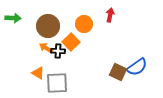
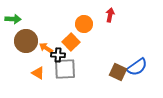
green arrow: moved 1 px down
brown circle: moved 22 px left, 15 px down
black cross: moved 4 px down
gray square: moved 8 px right, 14 px up
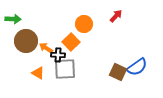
red arrow: moved 6 px right, 1 px down; rotated 32 degrees clockwise
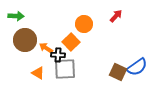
green arrow: moved 3 px right, 3 px up
brown circle: moved 1 px left, 1 px up
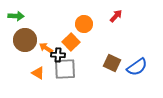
brown square: moved 6 px left, 9 px up
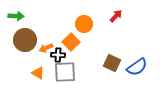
orange arrow: rotated 56 degrees counterclockwise
gray square: moved 3 px down
